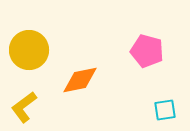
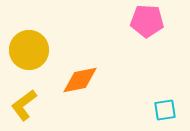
pink pentagon: moved 30 px up; rotated 12 degrees counterclockwise
yellow L-shape: moved 2 px up
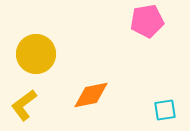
pink pentagon: rotated 12 degrees counterclockwise
yellow circle: moved 7 px right, 4 px down
orange diamond: moved 11 px right, 15 px down
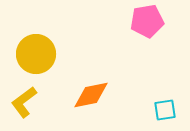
yellow L-shape: moved 3 px up
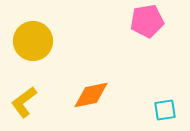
yellow circle: moved 3 px left, 13 px up
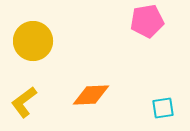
orange diamond: rotated 9 degrees clockwise
cyan square: moved 2 px left, 2 px up
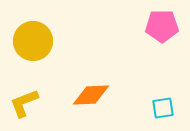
pink pentagon: moved 15 px right, 5 px down; rotated 8 degrees clockwise
yellow L-shape: moved 1 px down; rotated 16 degrees clockwise
